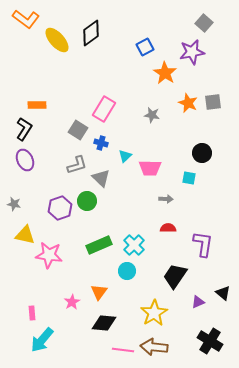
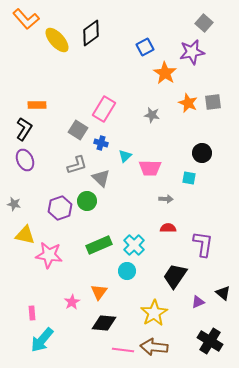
orange L-shape at (26, 19): rotated 12 degrees clockwise
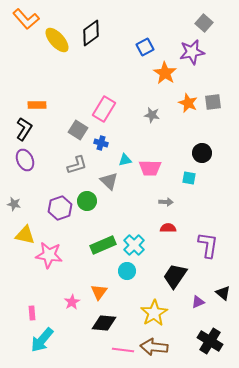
cyan triangle at (125, 156): moved 4 px down; rotated 32 degrees clockwise
gray triangle at (101, 178): moved 8 px right, 3 px down
gray arrow at (166, 199): moved 3 px down
purple L-shape at (203, 244): moved 5 px right, 1 px down
green rectangle at (99, 245): moved 4 px right
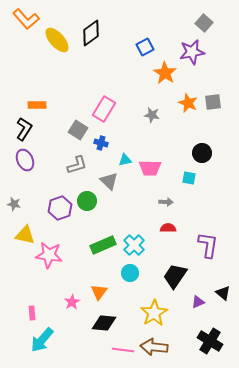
cyan circle at (127, 271): moved 3 px right, 2 px down
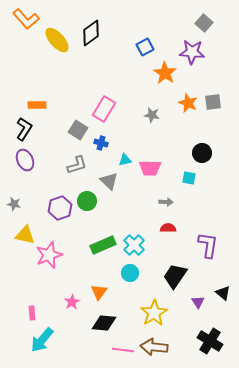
purple star at (192, 52): rotated 15 degrees clockwise
pink star at (49, 255): rotated 28 degrees counterclockwise
purple triangle at (198, 302): rotated 40 degrees counterclockwise
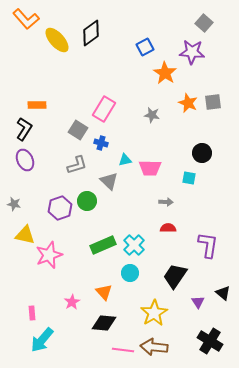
orange triangle at (99, 292): moved 5 px right; rotated 18 degrees counterclockwise
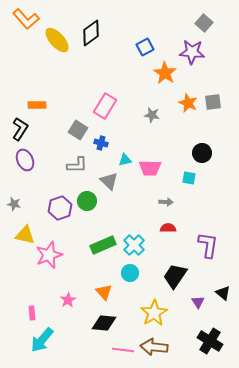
pink rectangle at (104, 109): moved 1 px right, 3 px up
black L-shape at (24, 129): moved 4 px left
gray L-shape at (77, 165): rotated 15 degrees clockwise
pink star at (72, 302): moved 4 px left, 2 px up
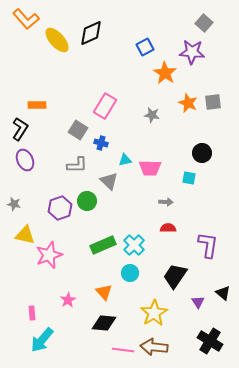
black diamond at (91, 33): rotated 12 degrees clockwise
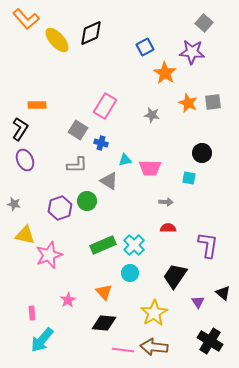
gray triangle at (109, 181): rotated 12 degrees counterclockwise
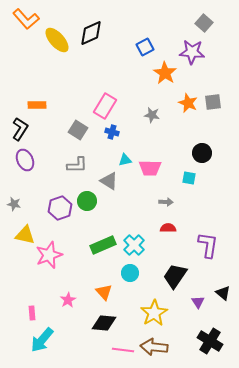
blue cross at (101, 143): moved 11 px right, 11 px up
